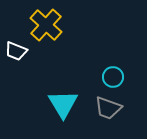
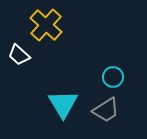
white trapezoid: moved 3 px right, 4 px down; rotated 20 degrees clockwise
gray trapezoid: moved 2 px left, 2 px down; rotated 52 degrees counterclockwise
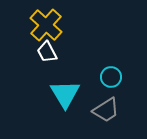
white trapezoid: moved 28 px right, 3 px up; rotated 20 degrees clockwise
cyan circle: moved 2 px left
cyan triangle: moved 2 px right, 10 px up
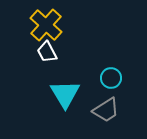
cyan circle: moved 1 px down
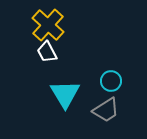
yellow cross: moved 2 px right
cyan circle: moved 3 px down
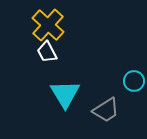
cyan circle: moved 23 px right
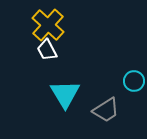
white trapezoid: moved 2 px up
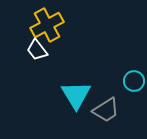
yellow cross: moved 1 px left; rotated 20 degrees clockwise
white trapezoid: moved 10 px left; rotated 10 degrees counterclockwise
cyan triangle: moved 11 px right, 1 px down
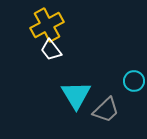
white trapezoid: moved 14 px right
gray trapezoid: rotated 12 degrees counterclockwise
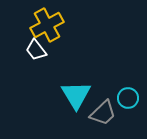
white trapezoid: moved 15 px left
cyan circle: moved 6 px left, 17 px down
gray trapezoid: moved 3 px left, 3 px down
